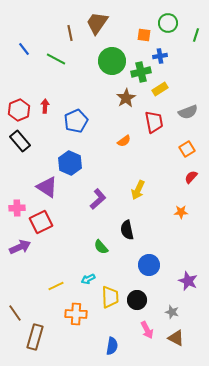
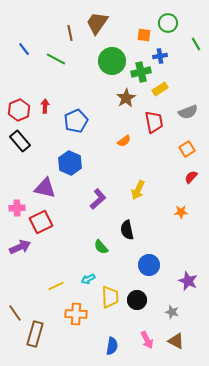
green line at (196, 35): moved 9 px down; rotated 48 degrees counterclockwise
purple triangle at (47, 187): moved 2 px left, 1 px down; rotated 20 degrees counterclockwise
pink arrow at (147, 330): moved 10 px down
brown rectangle at (35, 337): moved 3 px up
brown triangle at (176, 338): moved 3 px down
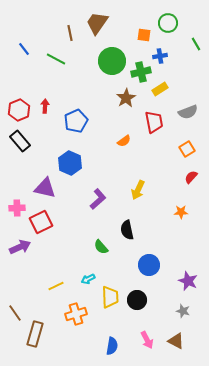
gray star at (172, 312): moved 11 px right, 1 px up
orange cross at (76, 314): rotated 20 degrees counterclockwise
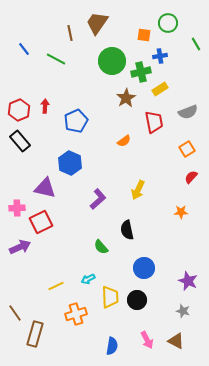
blue circle at (149, 265): moved 5 px left, 3 px down
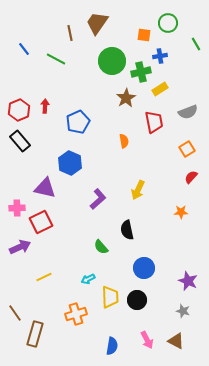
blue pentagon at (76, 121): moved 2 px right, 1 px down
orange semicircle at (124, 141): rotated 64 degrees counterclockwise
yellow line at (56, 286): moved 12 px left, 9 px up
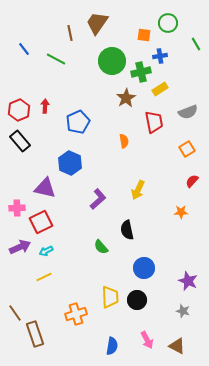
red semicircle at (191, 177): moved 1 px right, 4 px down
cyan arrow at (88, 279): moved 42 px left, 28 px up
brown rectangle at (35, 334): rotated 35 degrees counterclockwise
brown triangle at (176, 341): moved 1 px right, 5 px down
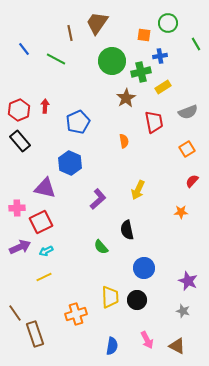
yellow rectangle at (160, 89): moved 3 px right, 2 px up
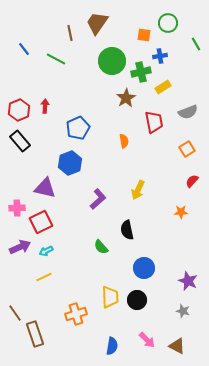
blue pentagon at (78, 122): moved 6 px down
blue hexagon at (70, 163): rotated 15 degrees clockwise
pink arrow at (147, 340): rotated 18 degrees counterclockwise
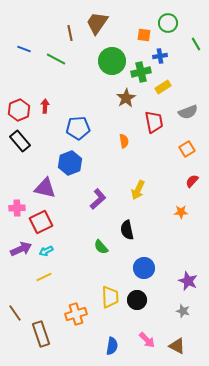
blue line at (24, 49): rotated 32 degrees counterclockwise
blue pentagon at (78, 128): rotated 20 degrees clockwise
purple arrow at (20, 247): moved 1 px right, 2 px down
brown rectangle at (35, 334): moved 6 px right
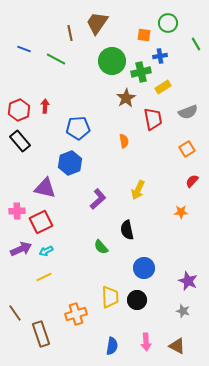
red trapezoid at (154, 122): moved 1 px left, 3 px up
pink cross at (17, 208): moved 3 px down
pink arrow at (147, 340): moved 1 px left, 2 px down; rotated 42 degrees clockwise
